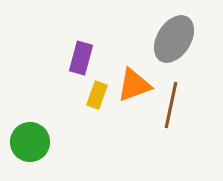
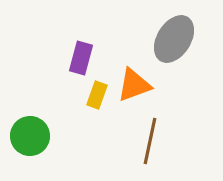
brown line: moved 21 px left, 36 px down
green circle: moved 6 px up
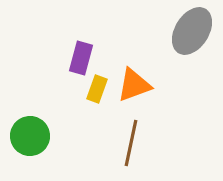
gray ellipse: moved 18 px right, 8 px up
yellow rectangle: moved 6 px up
brown line: moved 19 px left, 2 px down
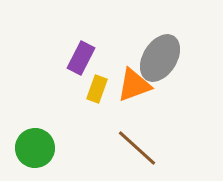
gray ellipse: moved 32 px left, 27 px down
purple rectangle: rotated 12 degrees clockwise
green circle: moved 5 px right, 12 px down
brown line: moved 6 px right, 5 px down; rotated 60 degrees counterclockwise
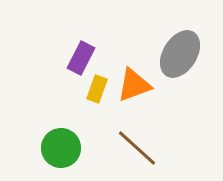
gray ellipse: moved 20 px right, 4 px up
green circle: moved 26 px right
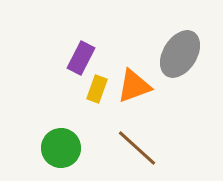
orange triangle: moved 1 px down
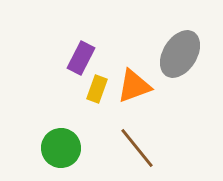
brown line: rotated 9 degrees clockwise
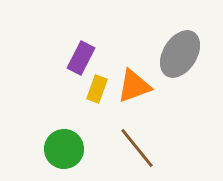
green circle: moved 3 px right, 1 px down
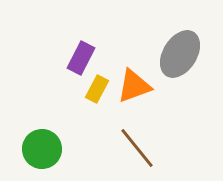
yellow rectangle: rotated 8 degrees clockwise
green circle: moved 22 px left
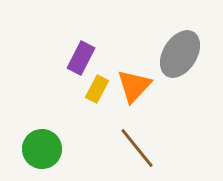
orange triangle: rotated 27 degrees counterclockwise
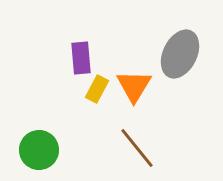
gray ellipse: rotated 6 degrees counterclockwise
purple rectangle: rotated 32 degrees counterclockwise
orange triangle: rotated 12 degrees counterclockwise
green circle: moved 3 px left, 1 px down
